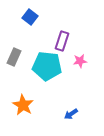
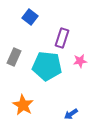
purple rectangle: moved 3 px up
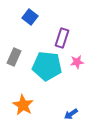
pink star: moved 3 px left, 1 px down
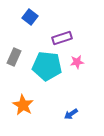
purple rectangle: rotated 54 degrees clockwise
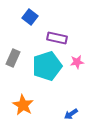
purple rectangle: moved 5 px left; rotated 30 degrees clockwise
gray rectangle: moved 1 px left, 1 px down
cyan pentagon: rotated 24 degrees counterclockwise
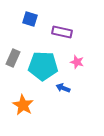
blue square: moved 2 px down; rotated 21 degrees counterclockwise
purple rectangle: moved 5 px right, 6 px up
pink star: rotated 24 degrees clockwise
cyan pentagon: moved 4 px left; rotated 20 degrees clockwise
blue arrow: moved 8 px left, 26 px up; rotated 56 degrees clockwise
